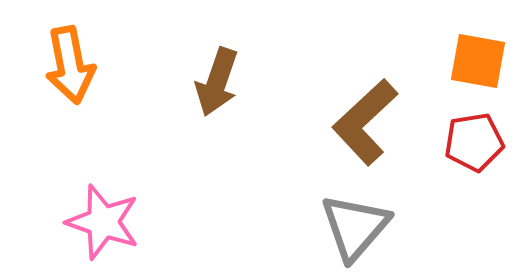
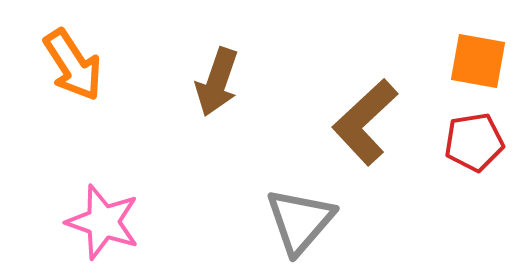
orange arrow: moved 3 px right; rotated 22 degrees counterclockwise
gray triangle: moved 55 px left, 6 px up
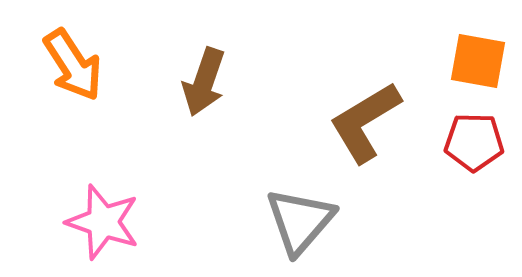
brown arrow: moved 13 px left
brown L-shape: rotated 12 degrees clockwise
red pentagon: rotated 10 degrees clockwise
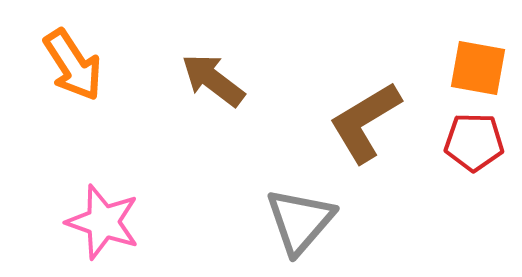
orange square: moved 7 px down
brown arrow: moved 9 px right, 2 px up; rotated 108 degrees clockwise
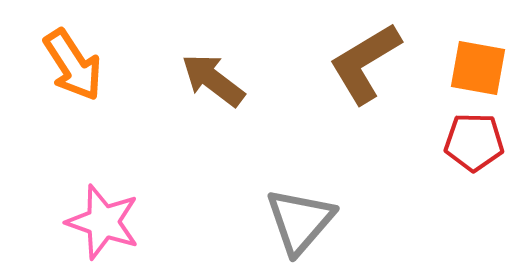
brown L-shape: moved 59 px up
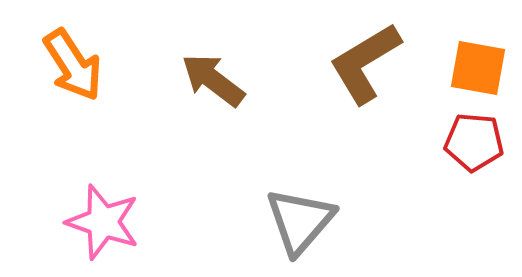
red pentagon: rotated 4 degrees clockwise
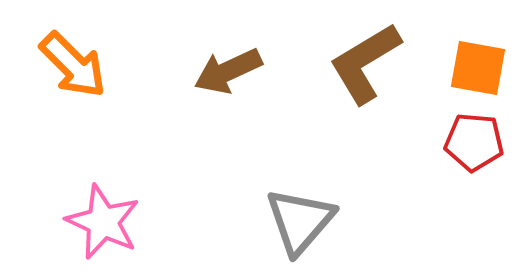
orange arrow: rotated 12 degrees counterclockwise
brown arrow: moved 15 px right, 9 px up; rotated 62 degrees counterclockwise
pink star: rotated 6 degrees clockwise
